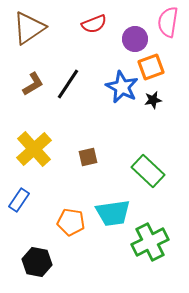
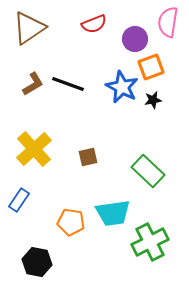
black line: rotated 76 degrees clockwise
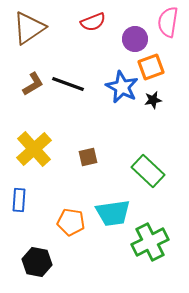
red semicircle: moved 1 px left, 2 px up
blue rectangle: rotated 30 degrees counterclockwise
